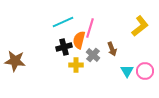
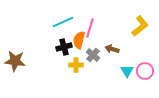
brown arrow: rotated 128 degrees clockwise
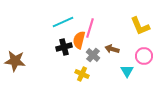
yellow L-shape: rotated 105 degrees clockwise
yellow cross: moved 6 px right, 9 px down; rotated 24 degrees clockwise
pink circle: moved 1 px left, 15 px up
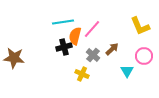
cyan line: rotated 15 degrees clockwise
pink line: moved 2 px right, 1 px down; rotated 24 degrees clockwise
orange semicircle: moved 4 px left, 4 px up
brown arrow: rotated 120 degrees clockwise
brown star: moved 1 px left, 3 px up
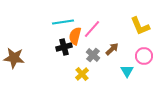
yellow cross: rotated 24 degrees clockwise
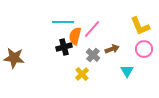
cyan line: rotated 10 degrees clockwise
brown arrow: rotated 24 degrees clockwise
pink circle: moved 7 px up
